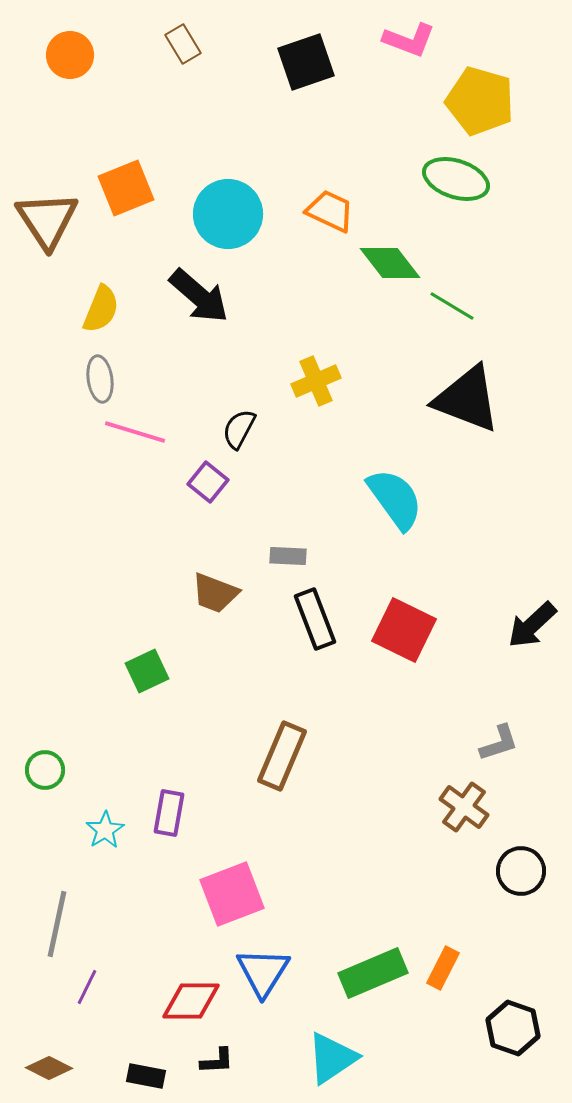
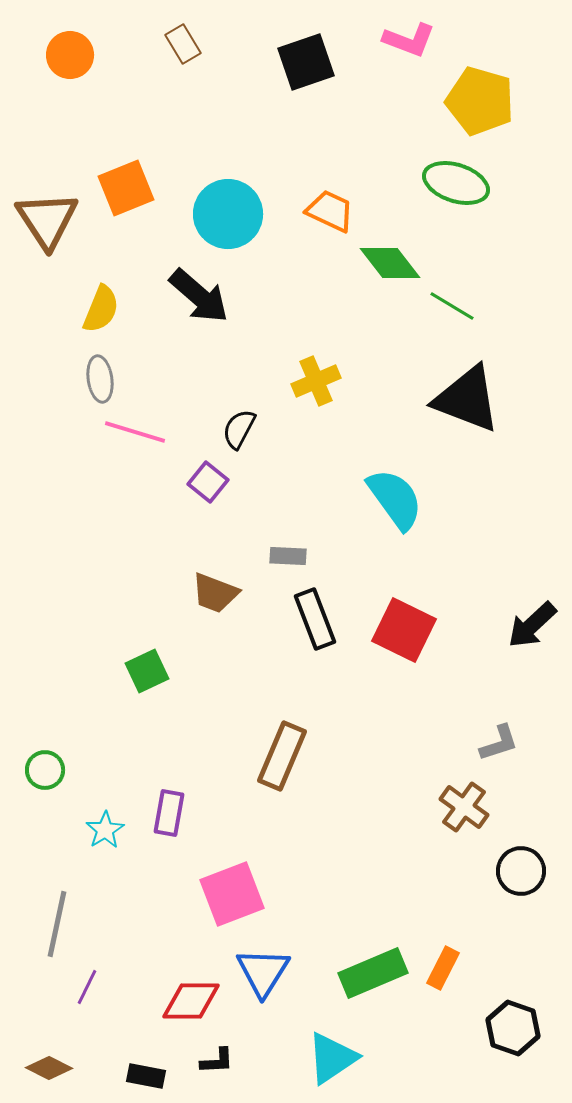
green ellipse at (456, 179): moved 4 px down
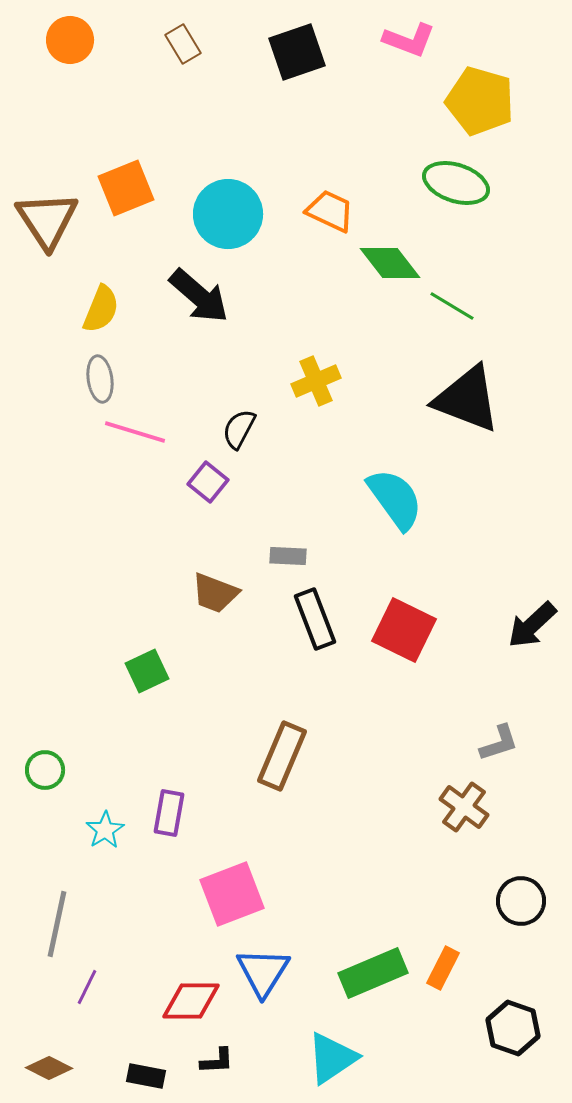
orange circle at (70, 55): moved 15 px up
black square at (306, 62): moved 9 px left, 10 px up
black circle at (521, 871): moved 30 px down
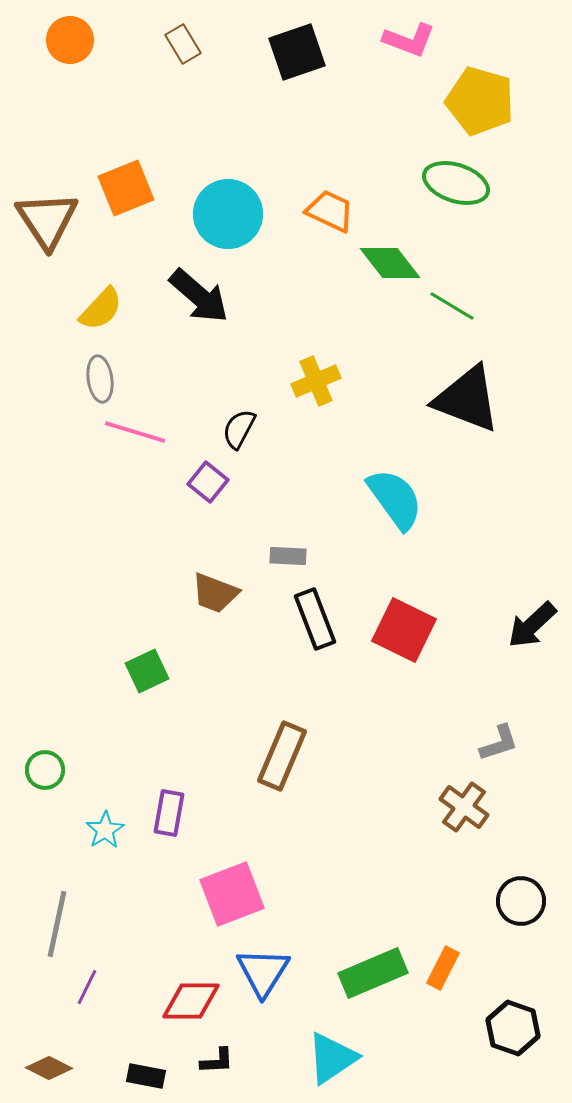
yellow semicircle at (101, 309): rotated 21 degrees clockwise
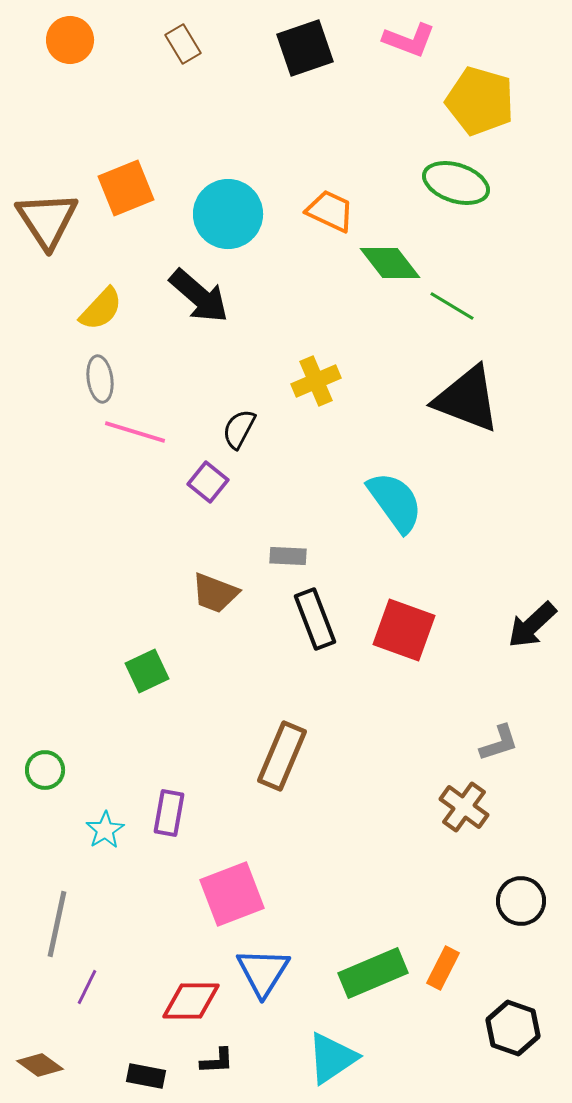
black square at (297, 52): moved 8 px right, 4 px up
cyan semicircle at (395, 499): moved 3 px down
red square at (404, 630): rotated 6 degrees counterclockwise
brown diamond at (49, 1068): moved 9 px left, 3 px up; rotated 9 degrees clockwise
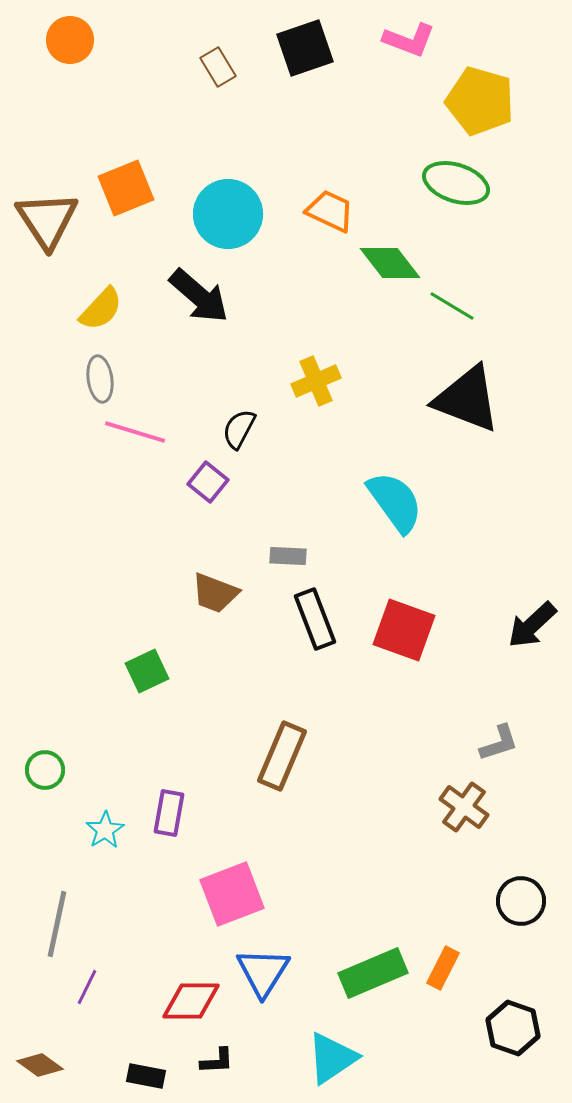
brown rectangle at (183, 44): moved 35 px right, 23 px down
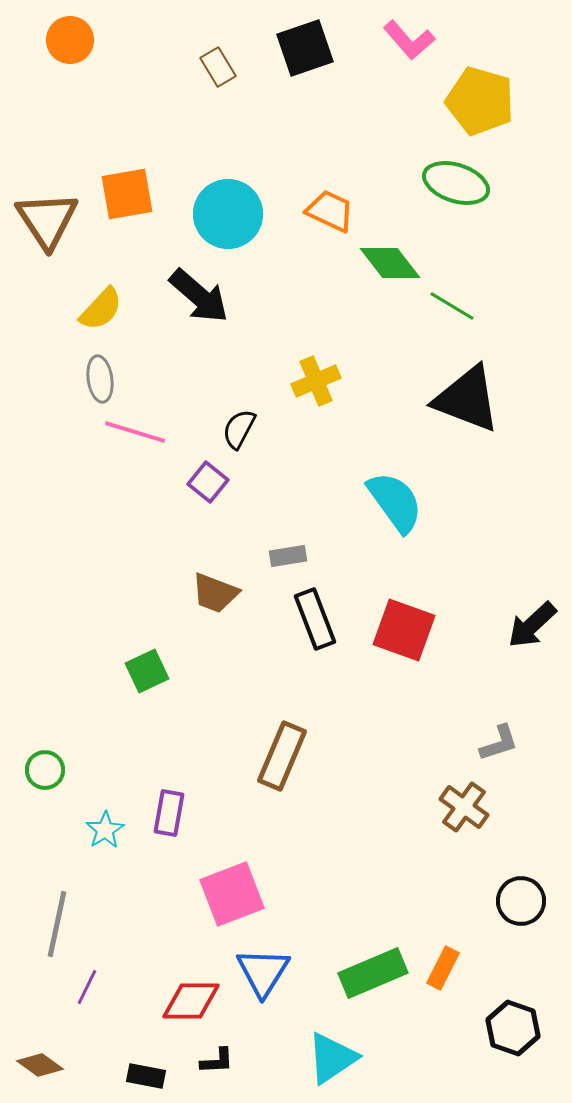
pink L-shape at (409, 40): rotated 28 degrees clockwise
orange square at (126, 188): moved 1 px right, 6 px down; rotated 12 degrees clockwise
gray rectangle at (288, 556): rotated 12 degrees counterclockwise
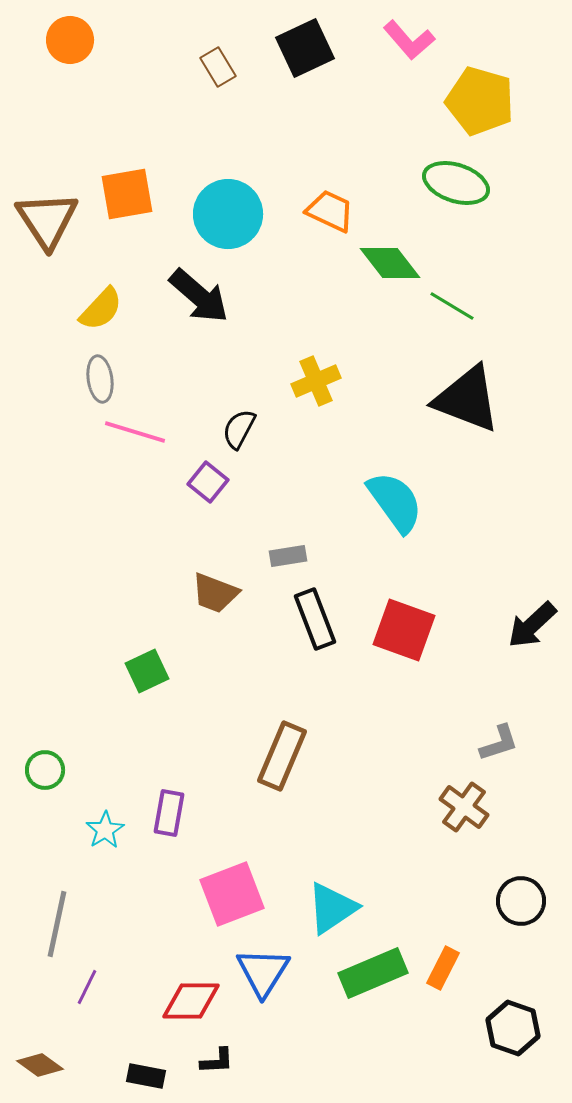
black square at (305, 48): rotated 6 degrees counterclockwise
cyan triangle at (332, 1058): moved 150 px up
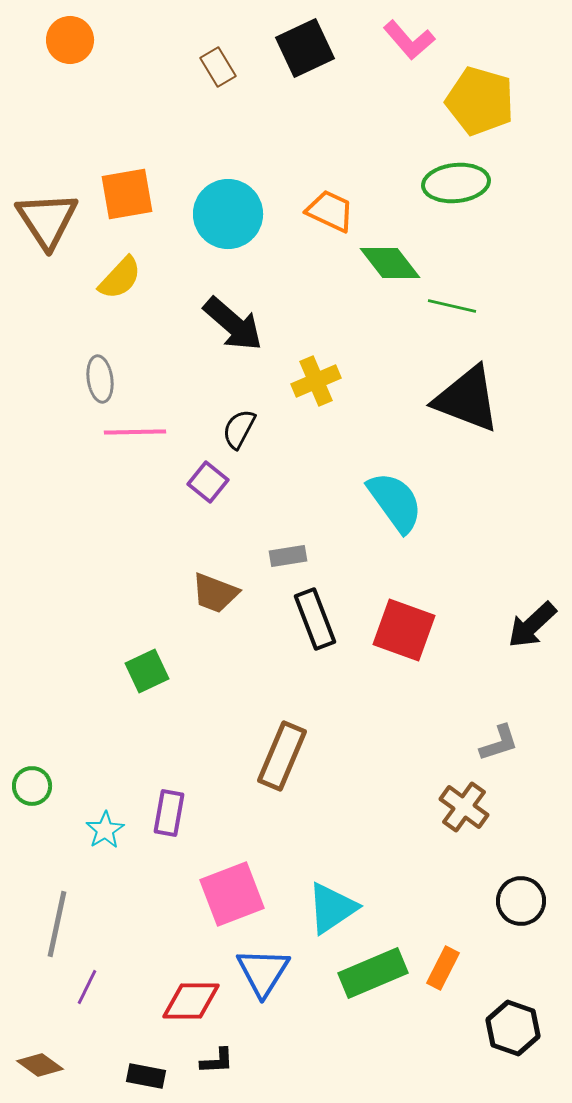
green ellipse at (456, 183): rotated 24 degrees counterclockwise
black arrow at (199, 296): moved 34 px right, 28 px down
green line at (452, 306): rotated 18 degrees counterclockwise
yellow semicircle at (101, 309): moved 19 px right, 31 px up
pink line at (135, 432): rotated 18 degrees counterclockwise
green circle at (45, 770): moved 13 px left, 16 px down
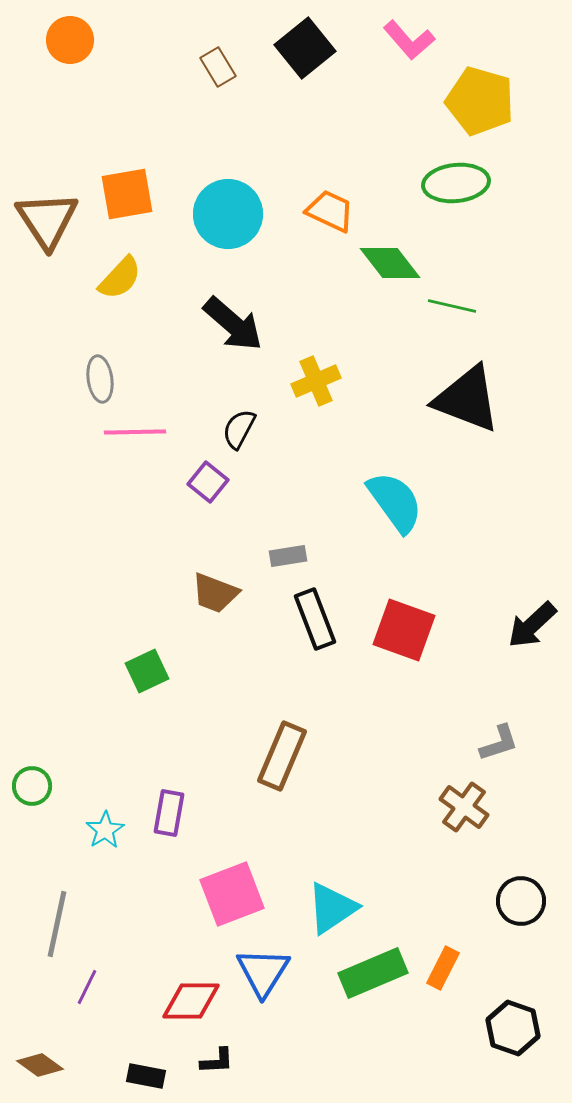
black square at (305, 48): rotated 14 degrees counterclockwise
